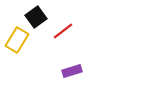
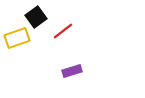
yellow rectangle: moved 2 px up; rotated 40 degrees clockwise
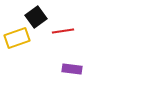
red line: rotated 30 degrees clockwise
purple rectangle: moved 2 px up; rotated 24 degrees clockwise
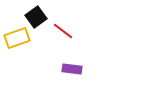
red line: rotated 45 degrees clockwise
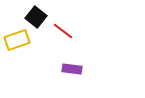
black square: rotated 15 degrees counterclockwise
yellow rectangle: moved 2 px down
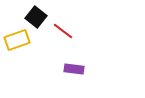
purple rectangle: moved 2 px right
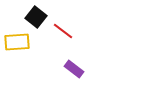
yellow rectangle: moved 2 px down; rotated 15 degrees clockwise
purple rectangle: rotated 30 degrees clockwise
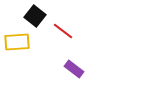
black square: moved 1 px left, 1 px up
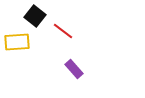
purple rectangle: rotated 12 degrees clockwise
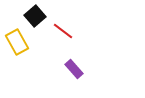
black square: rotated 10 degrees clockwise
yellow rectangle: rotated 65 degrees clockwise
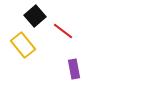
yellow rectangle: moved 6 px right, 3 px down; rotated 10 degrees counterclockwise
purple rectangle: rotated 30 degrees clockwise
